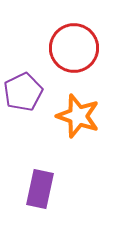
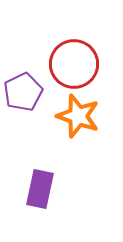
red circle: moved 16 px down
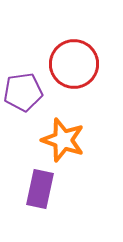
purple pentagon: rotated 18 degrees clockwise
orange star: moved 15 px left, 24 px down
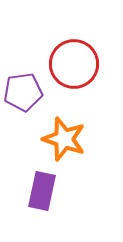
orange star: moved 1 px right, 1 px up
purple rectangle: moved 2 px right, 2 px down
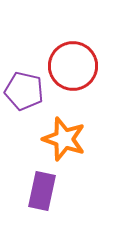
red circle: moved 1 px left, 2 px down
purple pentagon: moved 1 px right, 1 px up; rotated 21 degrees clockwise
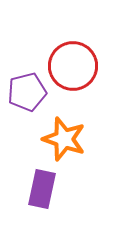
purple pentagon: moved 3 px right, 1 px down; rotated 27 degrees counterclockwise
purple rectangle: moved 2 px up
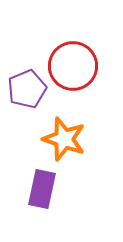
purple pentagon: moved 3 px up; rotated 9 degrees counterclockwise
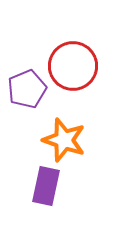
orange star: moved 1 px down
purple rectangle: moved 4 px right, 3 px up
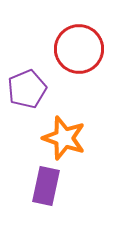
red circle: moved 6 px right, 17 px up
orange star: moved 2 px up
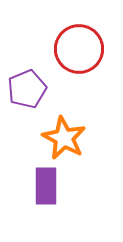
orange star: rotated 9 degrees clockwise
purple rectangle: rotated 12 degrees counterclockwise
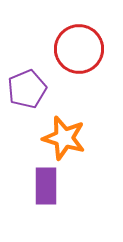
orange star: rotated 12 degrees counterclockwise
